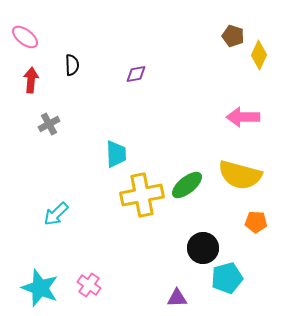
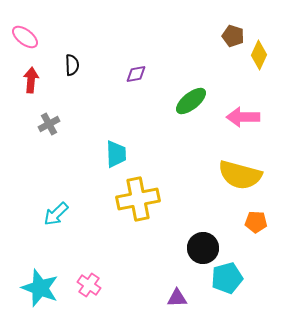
green ellipse: moved 4 px right, 84 px up
yellow cross: moved 4 px left, 4 px down
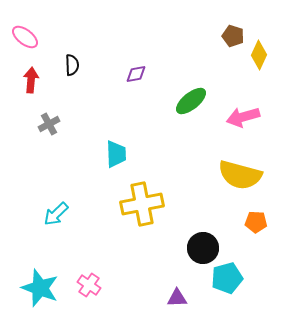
pink arrow: rotated 16 degrees counterclockwise
yellow cross: moved 4 px right, 5 px down
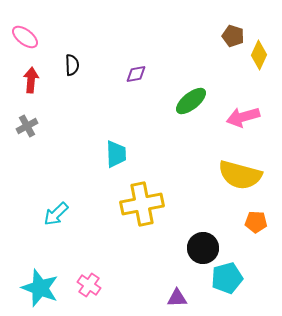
gray cross: moved 22 px left, 2 px down
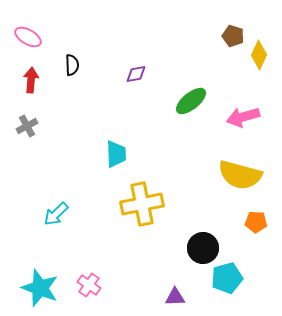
pink ellipse: moved 3 px right; rotated 8 degrees counterclockwise
purple triangle: moved 2 px left, 1 px up
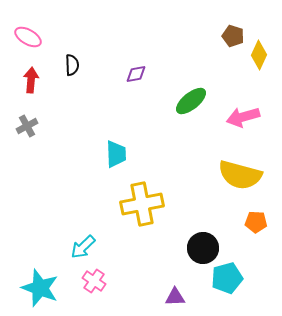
cyan arrow: moved 27 px right, 33 px down
pink cross: moved 5 px right, 4 px up
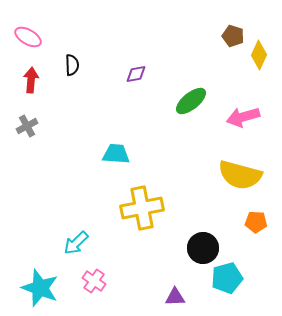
cyan trapezoid: rotated 84 degrees counterclockwise
yellow cross: moved 4 px down
cyan arrow: moved 7 px left, 4 px up
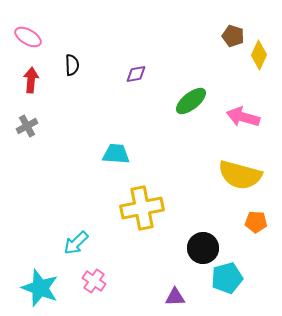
pink arrow: rotated 32 degrees clockwise
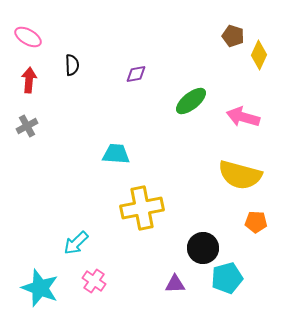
red arrow: moved 2 px left
purple triangle: moved 13 px up
